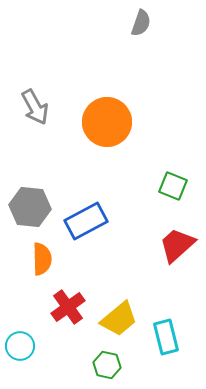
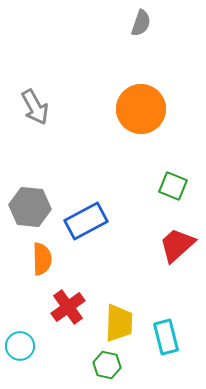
orange circle: moved 34 px right, 13 px up
yellow trapezoid: moved 4 px down; rotated 48 degrees counterclockwise
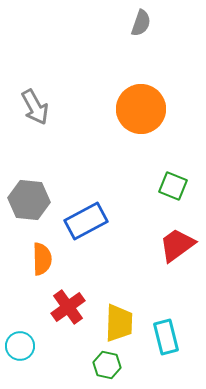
gray hexagon: moved 1 px left, 7 px up
red trapezoid: rotated 6 degrees clockwise
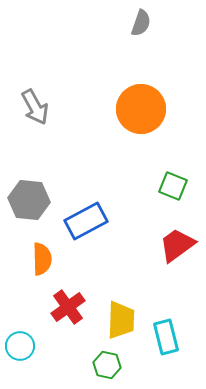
yellow trapezoid: moved 2 px right, 3 px up
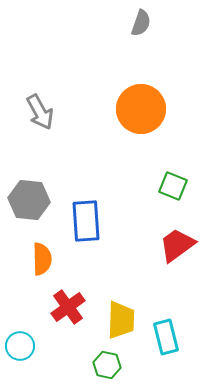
gray arrow: moved 5 px right, 5 px down
blue rectangle: rotated 66 degrees counterclockwise
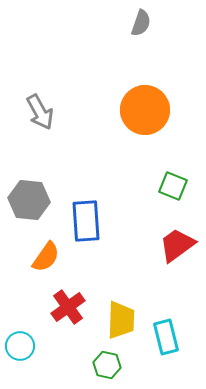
orange circle: moved 4 px right, 1 px down
orange semicircle: moved 4 px right, 2 px up; rotated 36 degrees clockwise
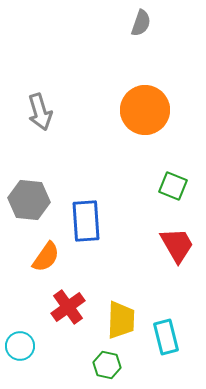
gray arrow: rotated 12 degrees clockwise
red trapezoid: rotated 96 degrees clockwise
